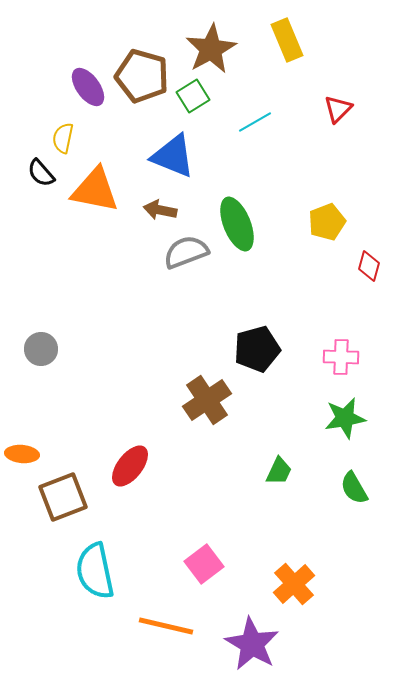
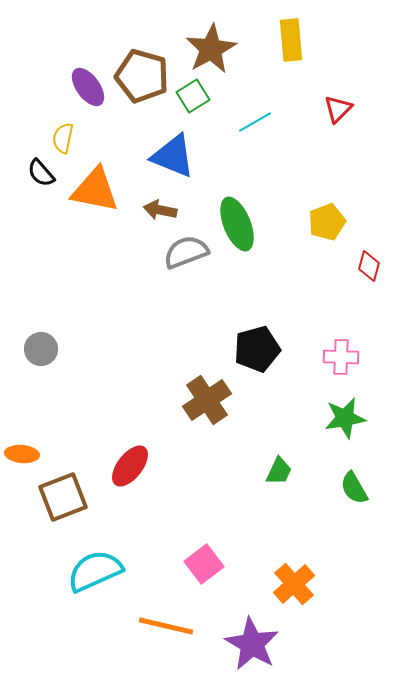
yellow rectangle: moved 4 px right; rotated 18 degrees clockwise
cyan semicircle: rotated 78 degrees clockwise
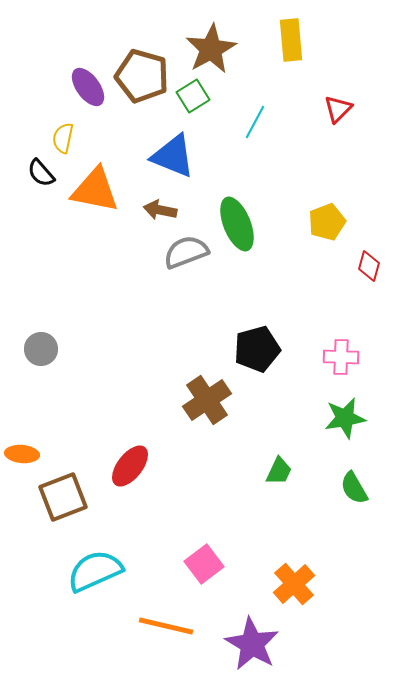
cyan line: rotated 32 degrees counterclockwise
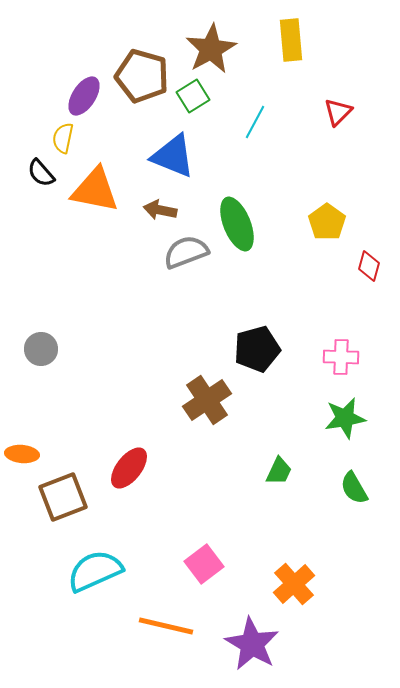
purple ellipse: moved 4 px left, 9 px down; rotated 69 degrees clockwise
red triangle: moved 3 px down
yellow pentagon: rotated 15 degrees counterclockwise
red ellipse: moved 1 px left, 2 px down
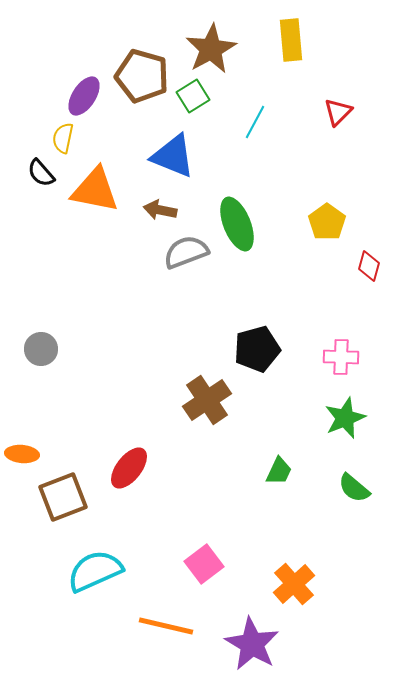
green star: rotated 12 degrees counterclockwise
green semicircle: rotated 20 degrees counterclockwise
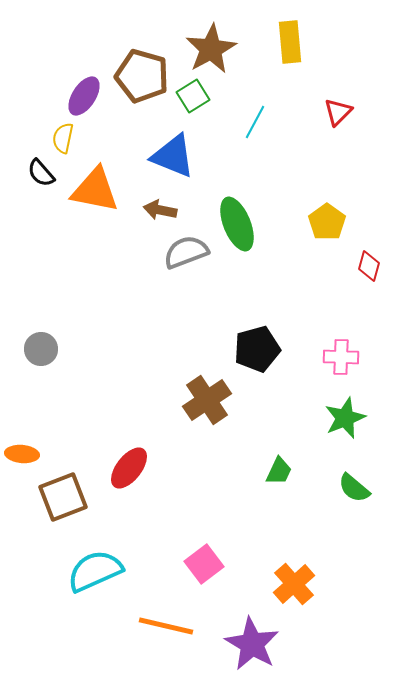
yellow rectangle: moved 1 px left, 2 px down
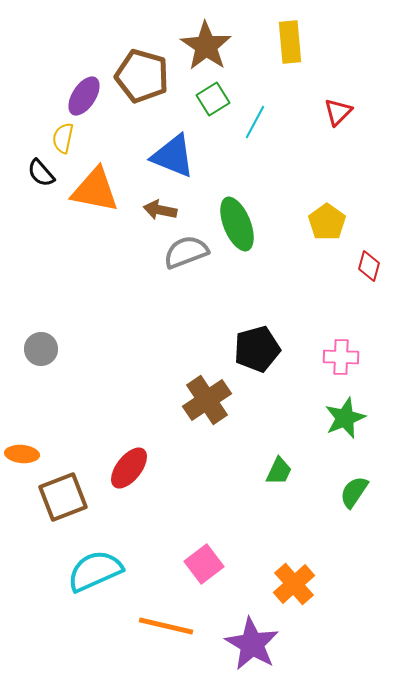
brown star: moved 5 px left, 3 px up; rotated 9 degrees counterclockwise
green square: moved 20 px right, 3 px down
green semicircle: moved 4 px down; rotated 84 degrees clockwise
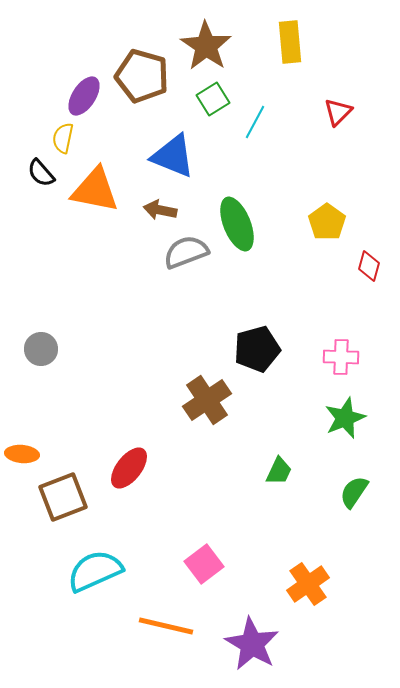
orange cross: moved 14 px right; rotated 6 degrees clockwise
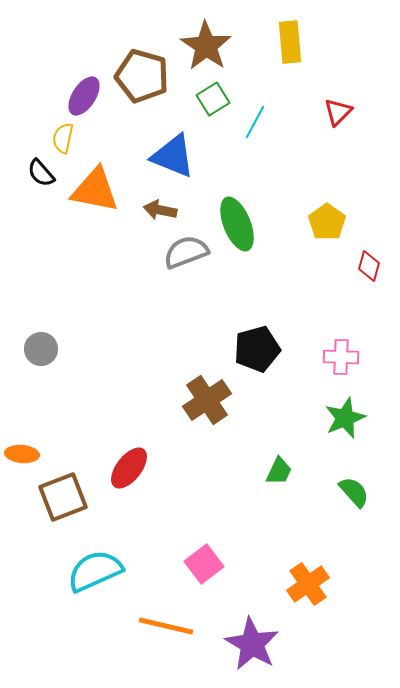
green semicircle: rotated 104 degrees clockwise
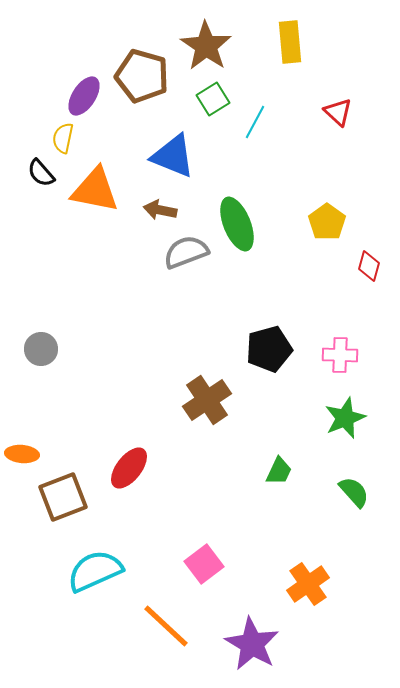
red triangle: rotated 32 degrees counterclockwise
black pentagon: moved 12 px right
pink cross: moved 1 px left, 2 px up
orange line: rotated 30 degrees clockwise
